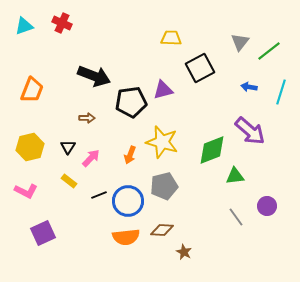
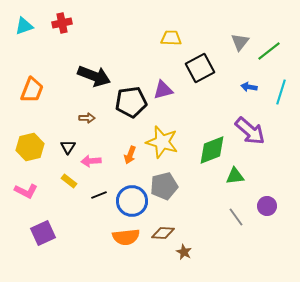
red cross: rotated 36 degrees counterclockwise
pink arrow: moved 3 px down; rotated 138 degrees counterclockwise
blue circle: moved 4 px right
brown diamond: moved 1 px right, 3 px down
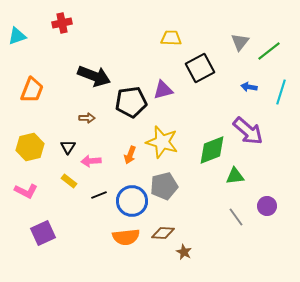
cyan triangle: moved 7 px left, 10 px down
purple arrow: moved 2 px left
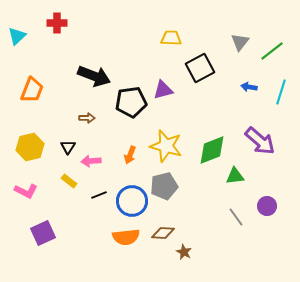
red cross: moved 5 px left; rotated 12 degrees clockwise
cyan triangle: rotated 24 degrees counterclockwise
green line: moved 3 px right
purple arrow: moved 12 px right, 10 px down
yellow star: moved 4 px right, 4 px down
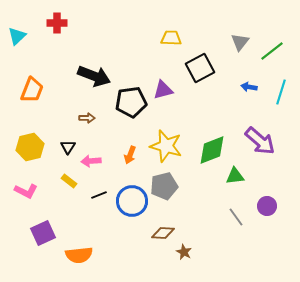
orange semicircle: moved 47 px left, 18 px down
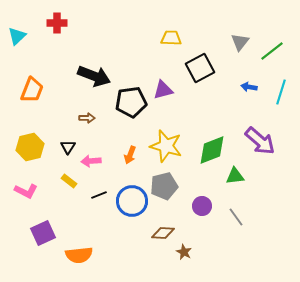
purple circle: moved 65 px left
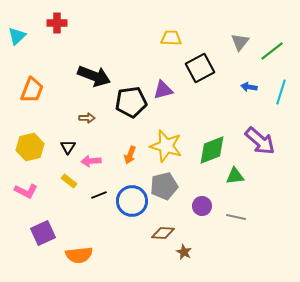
gray line: rotated 42 degrees counterclockwise
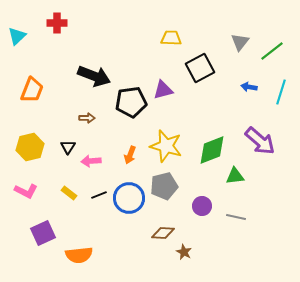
yellow rectangle: moved 12 px down
blue circle: moved 3 px left, 3 px up
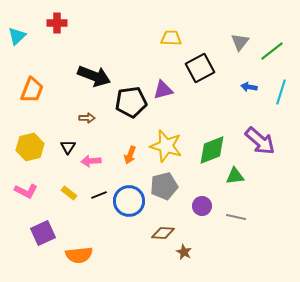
blue circle: moved 3 px down
